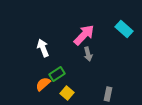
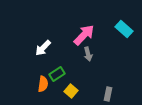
white arrow: rotated 114 degrees counterclockwise
orange semicircle: rotated 140 degrees clockwise
yellow square: moved 4 px right, 2 px up
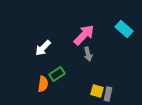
yellow square: moved 26 px right; rotated 24 degrees counterclockwise
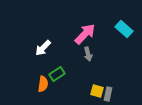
pink arrow: moved 1 px right, 1 px up
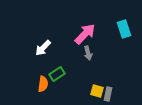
cyan rectangle: rotated 30 degrees clockwise
gray arrow: moved 1 px up
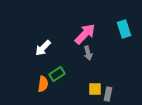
yellow square: moved 2 px left, 2 px up; rotated 16 degrees counterclockwise
